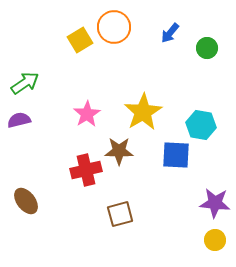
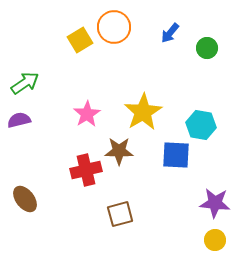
brown ellipse: moved 1 px left, 2 px up
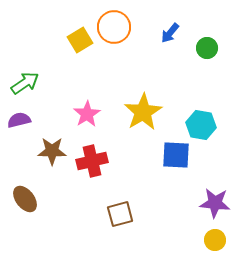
brown star: moved 67 px left
red cross: moved 6 px right, 9 px up
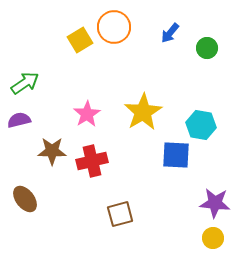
yellow circle: moved 2 px left, 2 px up
